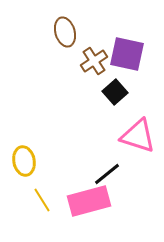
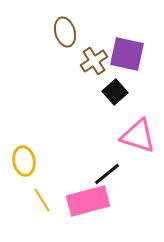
pink rectangle: moved 1 px left
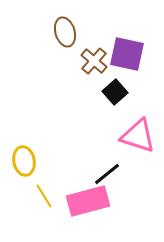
brown cross: rotated 16 degrees counterclockwise
yellow line: moved 2 px right, 4 px up
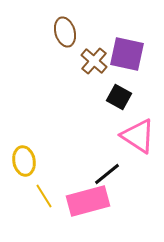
black square: moved 4 px right, 5 px down; rotated 20 degrees counterclockwise
pink triangle: rotated 15 degrees clockwise
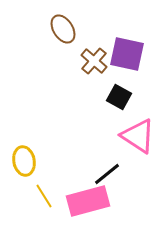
brown ellipse: moved 2 px left, 3 px up; rotated 16 degrees counterclockwise
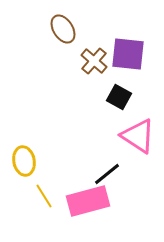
purple square: moved 1 px right; rotated 6 degrees counterclockwise
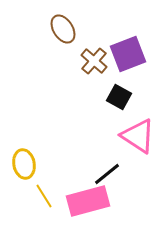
purple square: rotated 27 degrees counterclockwise
yellow ellipse: moved 3 px down
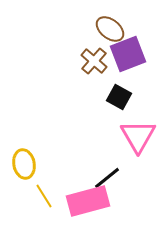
brown ellipse: moved 47 px right; rotated 20 degrees counterclockwise
pink triangle: rotated 27 degrees clockwise
black line: moved 4 px down
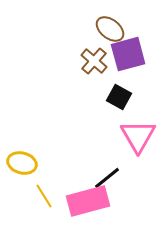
purple square: rotated 6 degrees clockwise
yellow ellipse: moved 2 px left, 1 px up; rotated 64 degrees counterclockwise
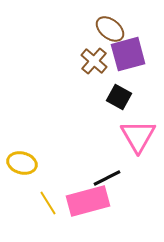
black line: rotated 12 degrees clockwise
yellow line: moved 4 px right, 7 px down
